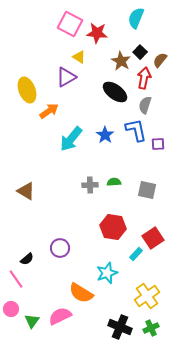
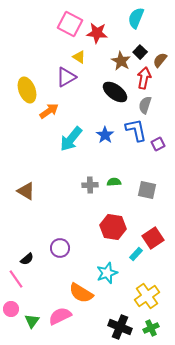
purple square: rotated 24 degrees counterclockwise
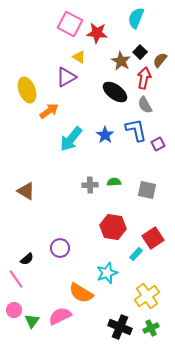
gray semicircle: rotated 48 degrees counterclockwise
pink circle: moved 3 px right, 1 px down
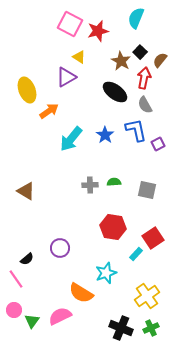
red star: moved 1 px right, 2 px up; rotated 20 degrees counterclockwise
cyan star: moved 1 px left
black cross: moved 1 px right, 1 px down
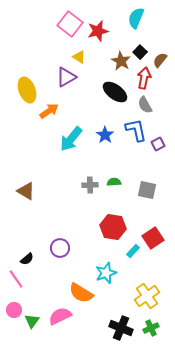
pink square: rotated 10 degrees clockwise
cyan rectangle: moved 3 px left, 3 px up
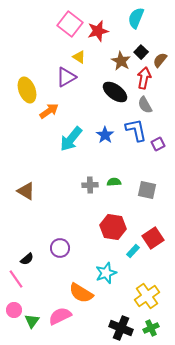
black square: moved 1 px right
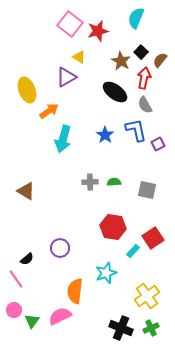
cyan arrow: moved 8 px left; rotated 24 degrees counterclockwise
gray cross: moved 3 px up
orange semicircle: moved 6 px left, 2 px up; rotated 65 degrees clockwise
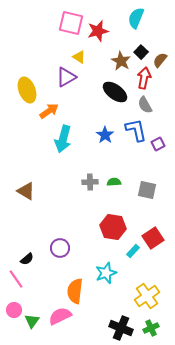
pink square: moved 1 px right, 1 px up; rotated 25 degrees counterclockwise
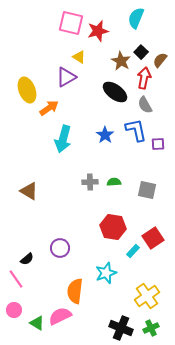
orange arrow: moved 3 px up
purple square: rotated 24 degrees clockwise
brown triangle: moved 3 px right
green triangle: moved 5 px right, 2 px down; rotated 35 degrees counterclockwise
